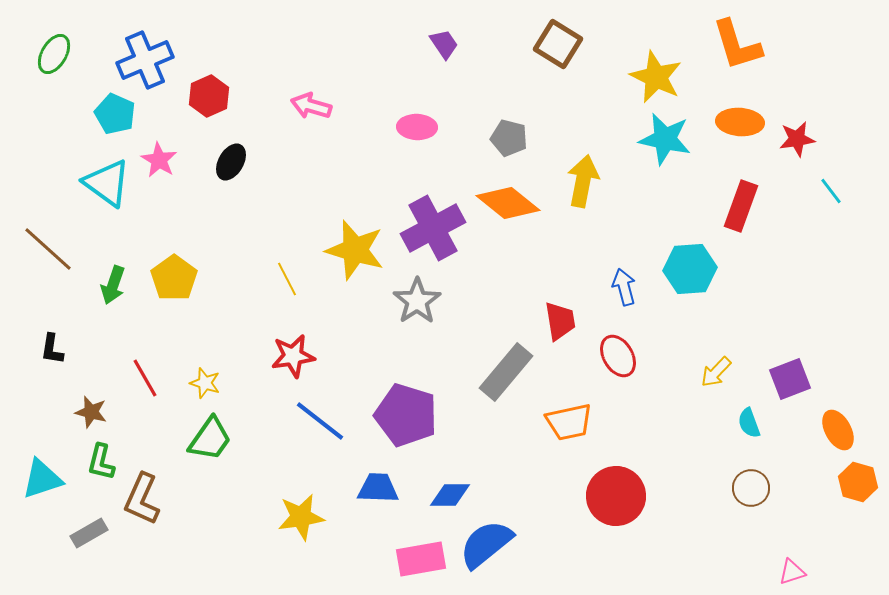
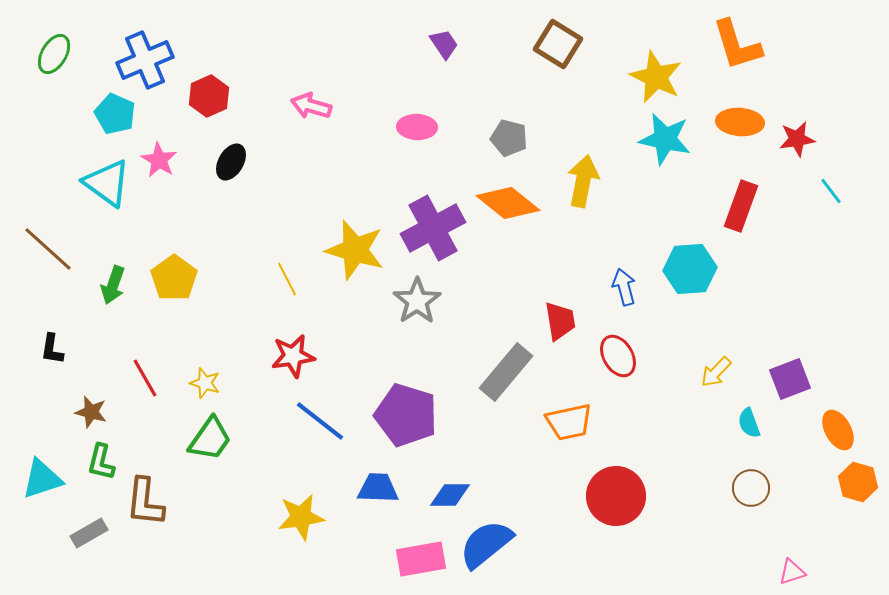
brown L-shape at (142, 499): moved 3 px right, 3 px down; rotated 18 degrees counterclockwise
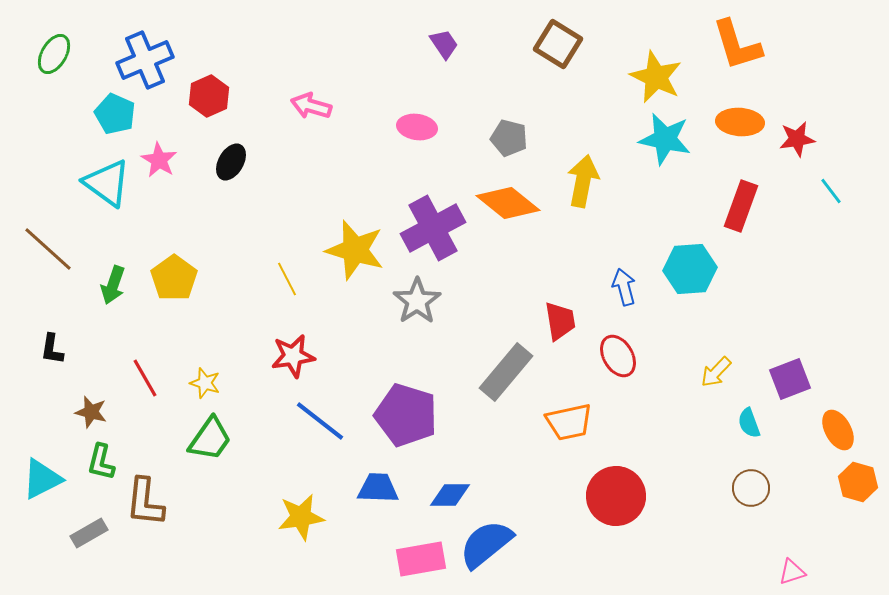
pink ellipse at (417, 127): rotated 6 degrees clockwise
cyan triangle at (42, 479): rotated 9 degrees counterclockwise
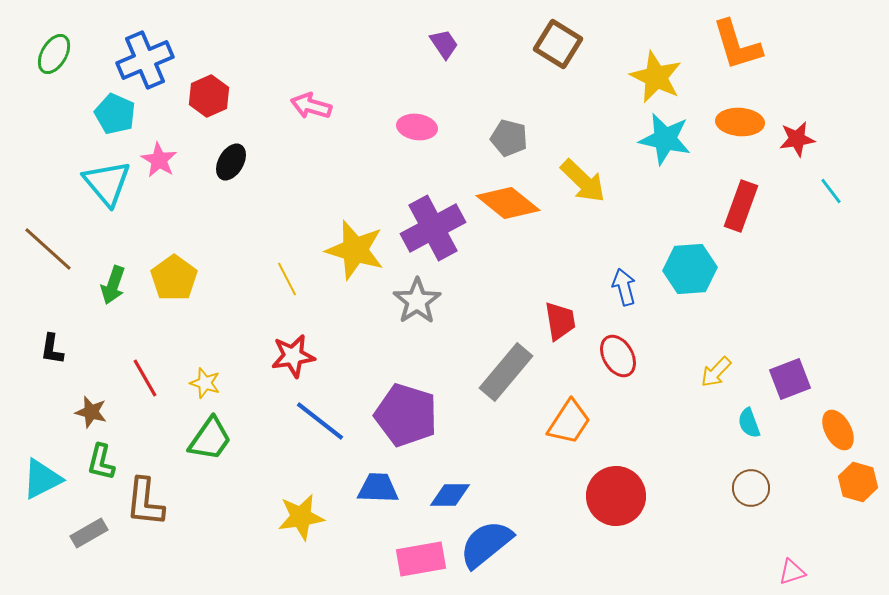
yellow arrow at (583, 181): rotated 123 degrees clockwise
cyan triangle at (107, 183): rotated 14 degrees clockwise
orange trapezoid at (569, 422): rotated 45 degrees counterclockwise
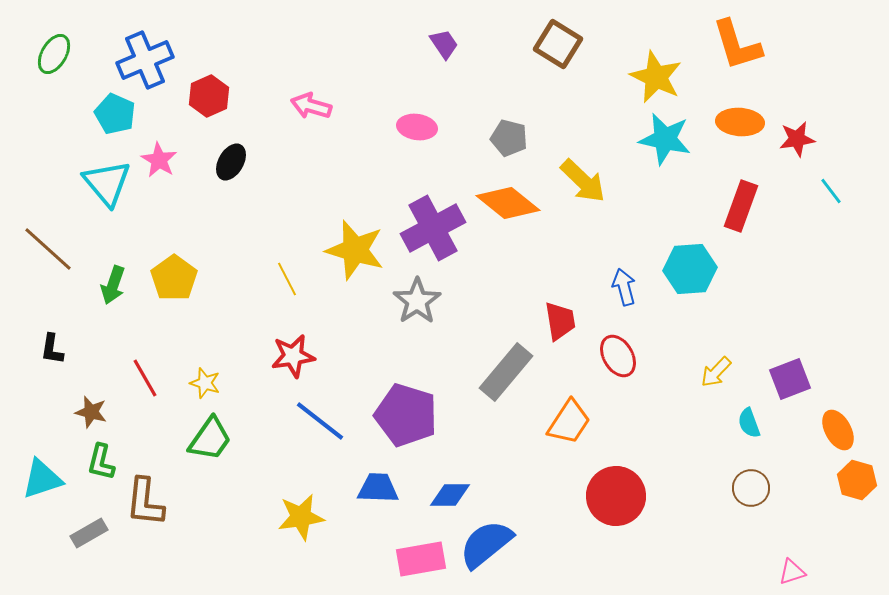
cyan triangle at (42, 479): rotated 9 degrees clockwise
orange hexagon at (858, 482): moved 1 px left, 2 px up
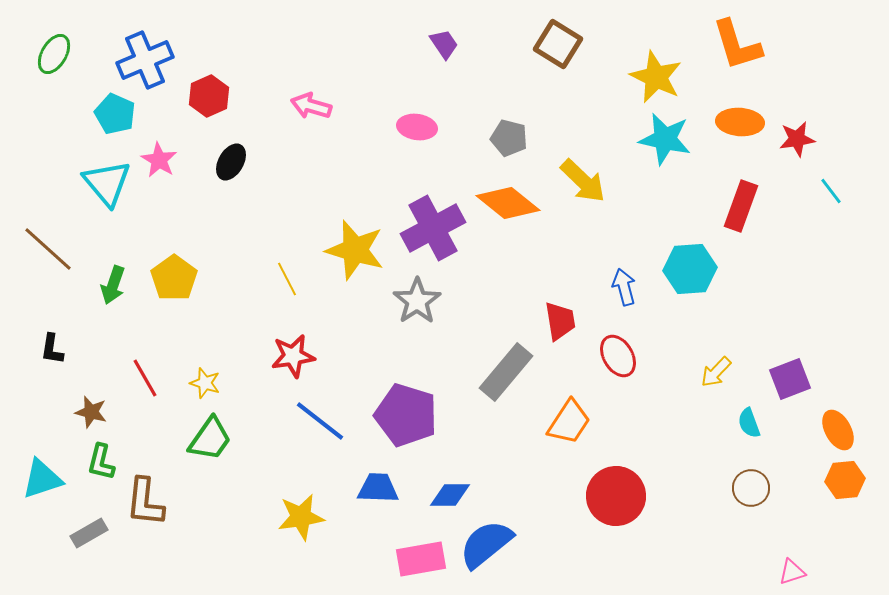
orange hexagon at (857, 480): moved 12 px left; rotated 21 degrees counterclockwise
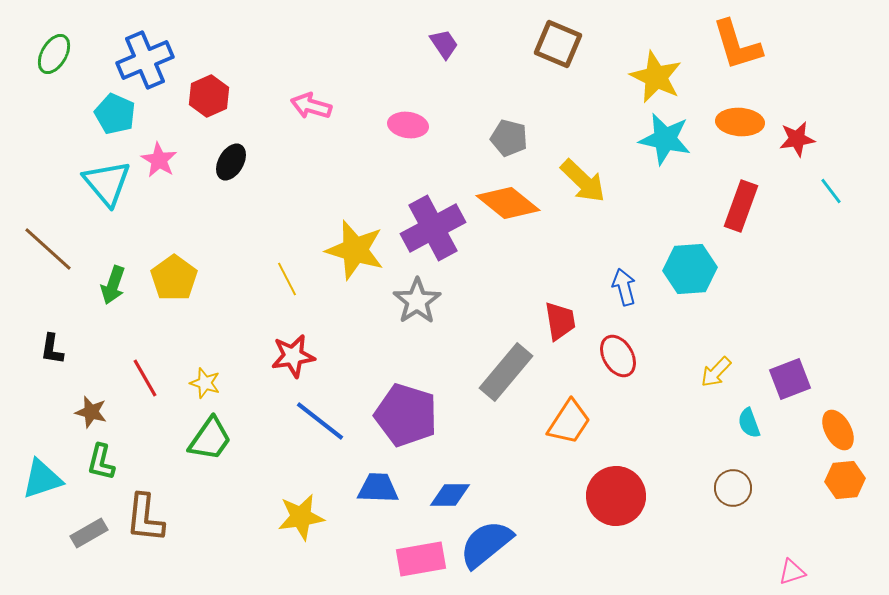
brown square at (558, 44): rotated 9 degrees counterclockwise
pink ellipse at (417, 127): moved 9 px left, 2 px up
brown circle at (751, 488): moved 18 px left
brown L-shape at (145, 502): moved 16 px down
